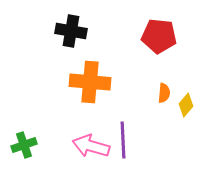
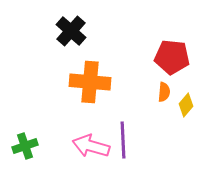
black cross: rotated 32 degrees clockwise
red pentagon: moved 13 px right, 21 px down
orange semicircle: moved 1 px up
green cross: moved 1 px right, 1 px down
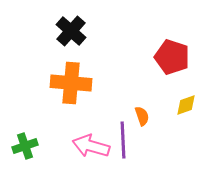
red pentagon: rotated 12 degrees clockwise
orange cross: moved 19 px left, 1 px down
orange semicircle: moved 22 px left, 24 px down; rotated 24 degrees counterclockwise
yellow diamond: rotated 30 degrees clockwise
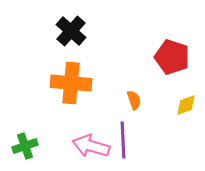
orange semicircle: moved 8 px left, 16 px up
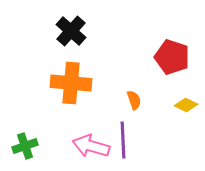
yellow diamond: rotated 45 degrees clockwise
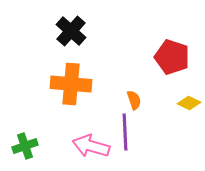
orange cross: moved 1 px down
yellow diamond: moved 3 px right, 2 px up
purple line: moved 2 px right, 8 px up
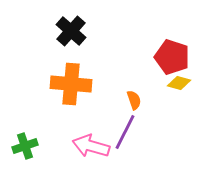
yellow diamond: moved 10 px left, 20 px up; rotated 10 degrees counterclockwise
purple line: rotated 30 degrees clockwise
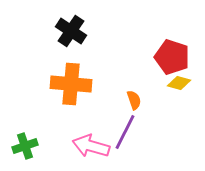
black cross: rotated 8 degrees counterclockwise
